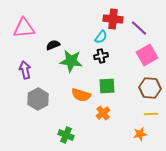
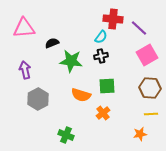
black semicircle: moved 1 px left, 2 px up
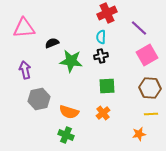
red cross: moved 6 px left, 6 px up; rotated 30 degrees counterclockwise
cyan semicircle: rotated 144 degrees clockwise
orange semicircle: moved 12 px left, 17 px down
gray hexagon: moved 1 px right; rotated 15 degrees clockwise
orange star: moved 1 px left
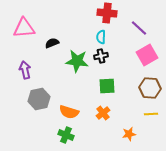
red cross: rotated 30 degrees clockwise
green star: moved 6 px right
orange star: moved 10 px left
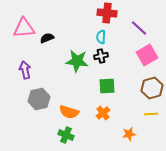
black semicircle: moved 5 px left, 5 px up
brown hexagon: moved 2 px right; rotated 20 degrees counterclockwise
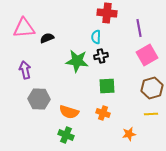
purple line: rotated 36 degrees clockwise
cyan semicircle: moved 5 px left
gray hexagon: rotated 15 degrees clockwise
orange cross: rotated 32 degrees counterclockwise
